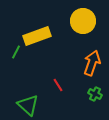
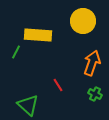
yellow rectangle: moved 1 px right, 1 px up; rotated 24 degrees clockwise
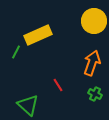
yellow circle: moved 11 px right
yellow rectangle: rotated 28 degrees counterclockwise
